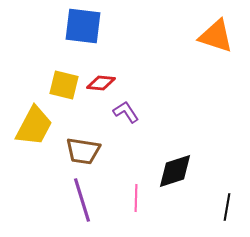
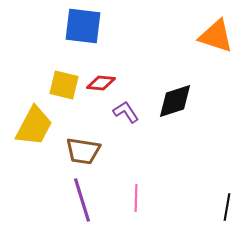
black diamond: moved 70 px up
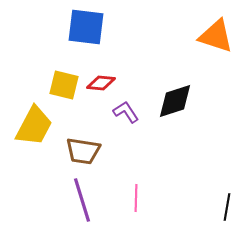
blue square: moved 3 px right, 1 px down
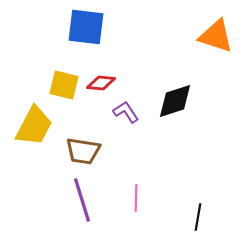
black line: moved 29 px left, 10 px down
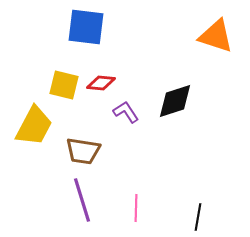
pink line: moved 10 px down
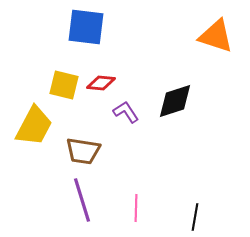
black line: moved 3 px left
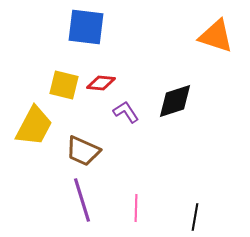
brown trapezoid: rotated 15 degrees clockwise
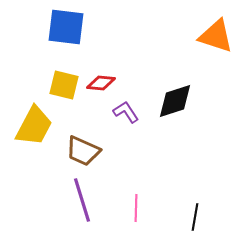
blue square: moved 20 px left
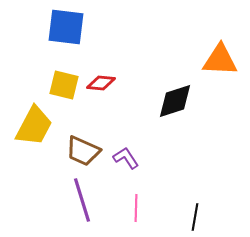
orange triangle: moved 4 px right, 24 px down; rotated 15 degrees counterclockwise
purple L-shape: moved 46 px down
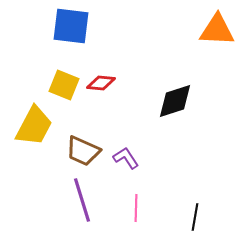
blue square: moved 5 px right, 1 px up
orange triangle: moved 3 px left, 30 px up
yellow square: rotated 8 degrees clockwise
